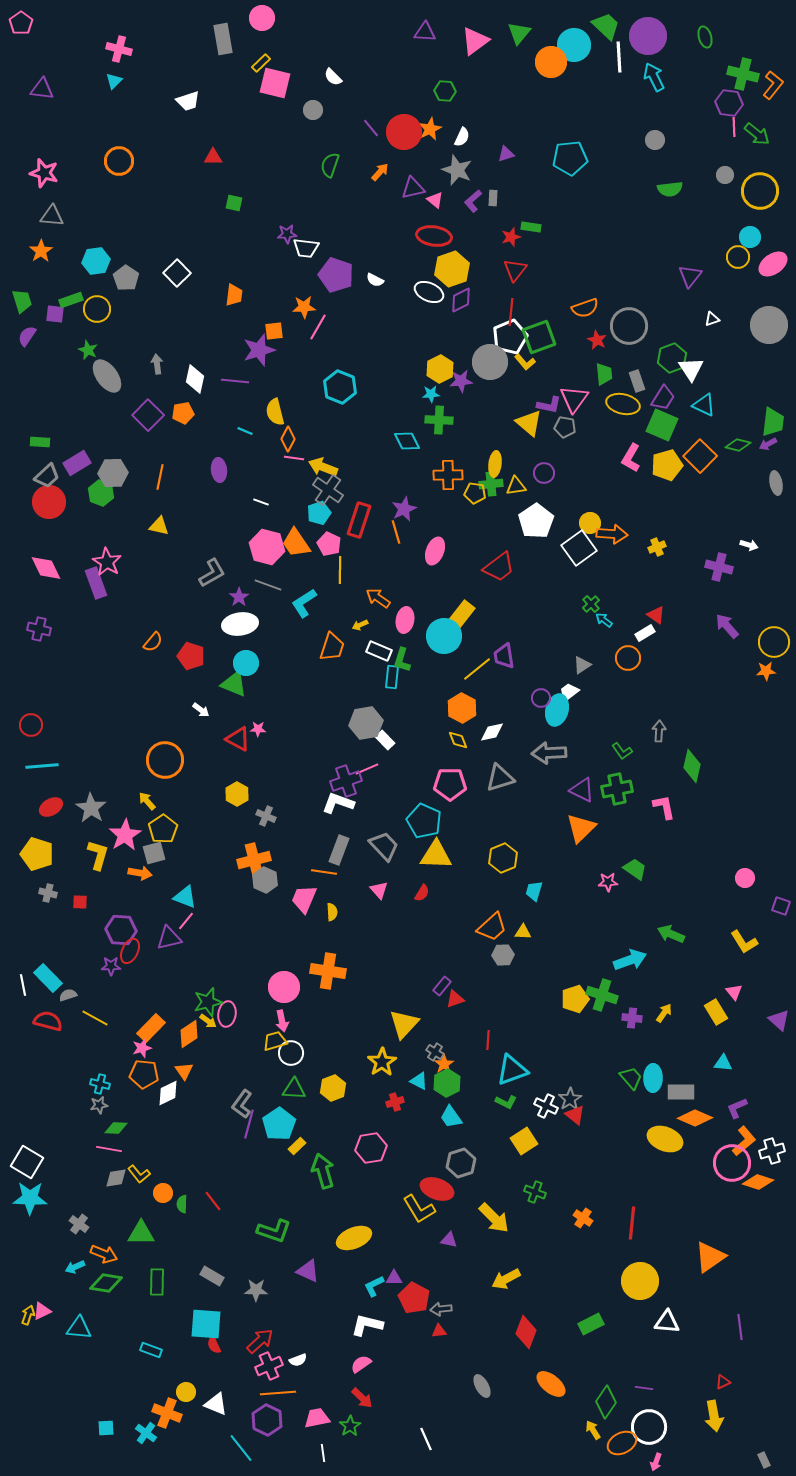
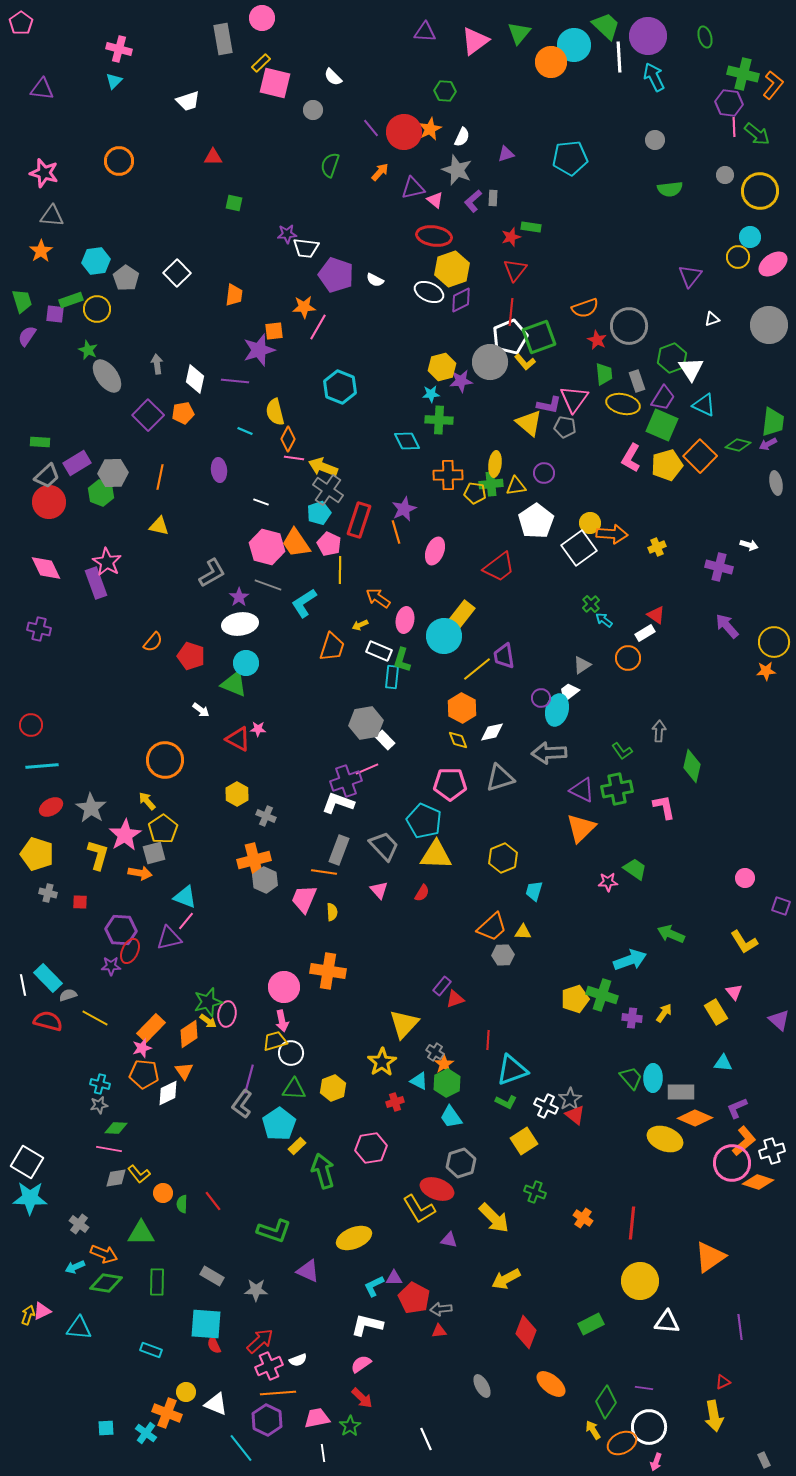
yellow hexagon at (440, 369): moved 2 px right, 2 px up; rotated 12 degrees clockwise
purple line at (249, 1124): moved 45 px up
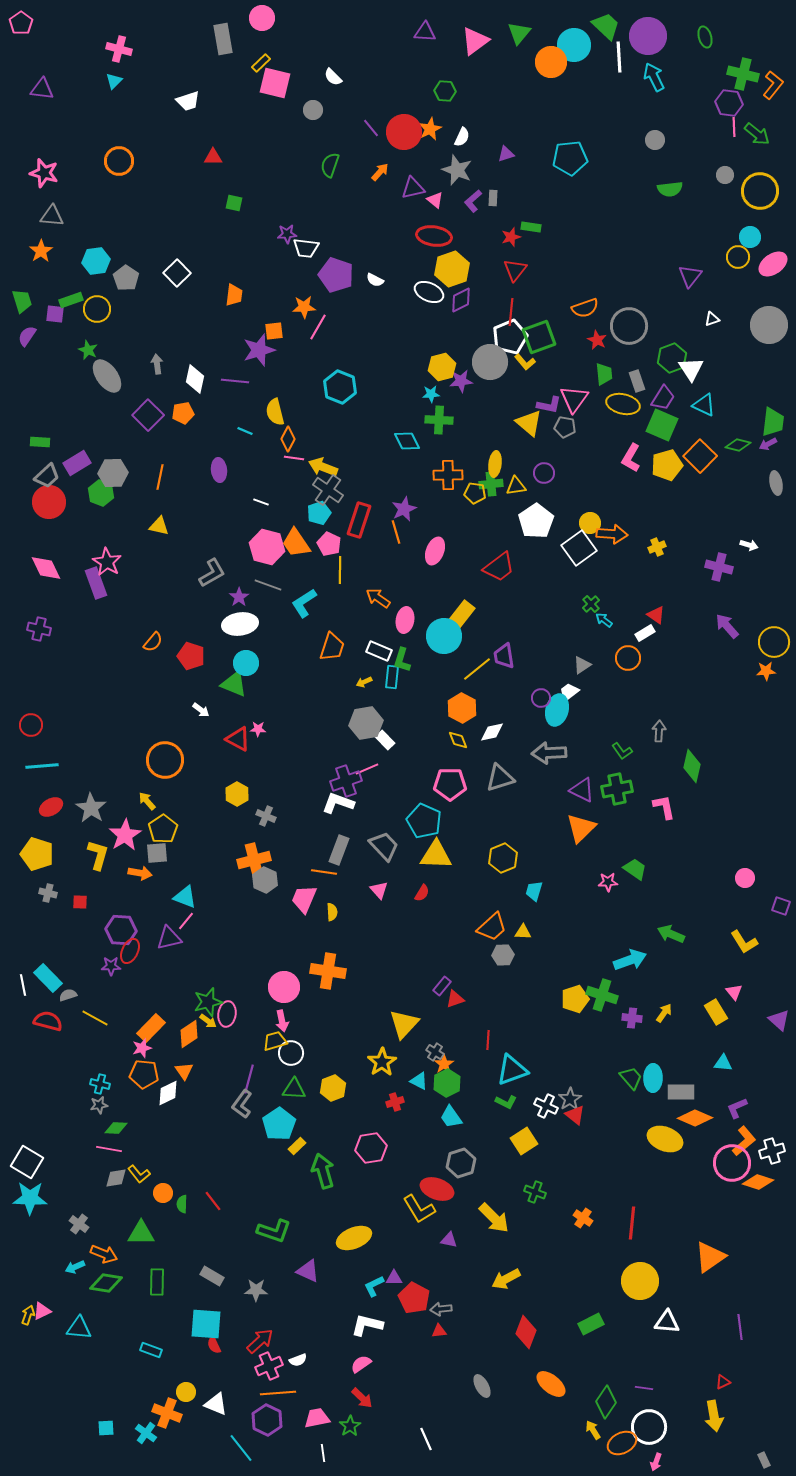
yellow arrow at (360, 625): moved 4 px right, 57 px down
gray square at (154, 853): moved 3 px right; rotated 10 degrees clockwise
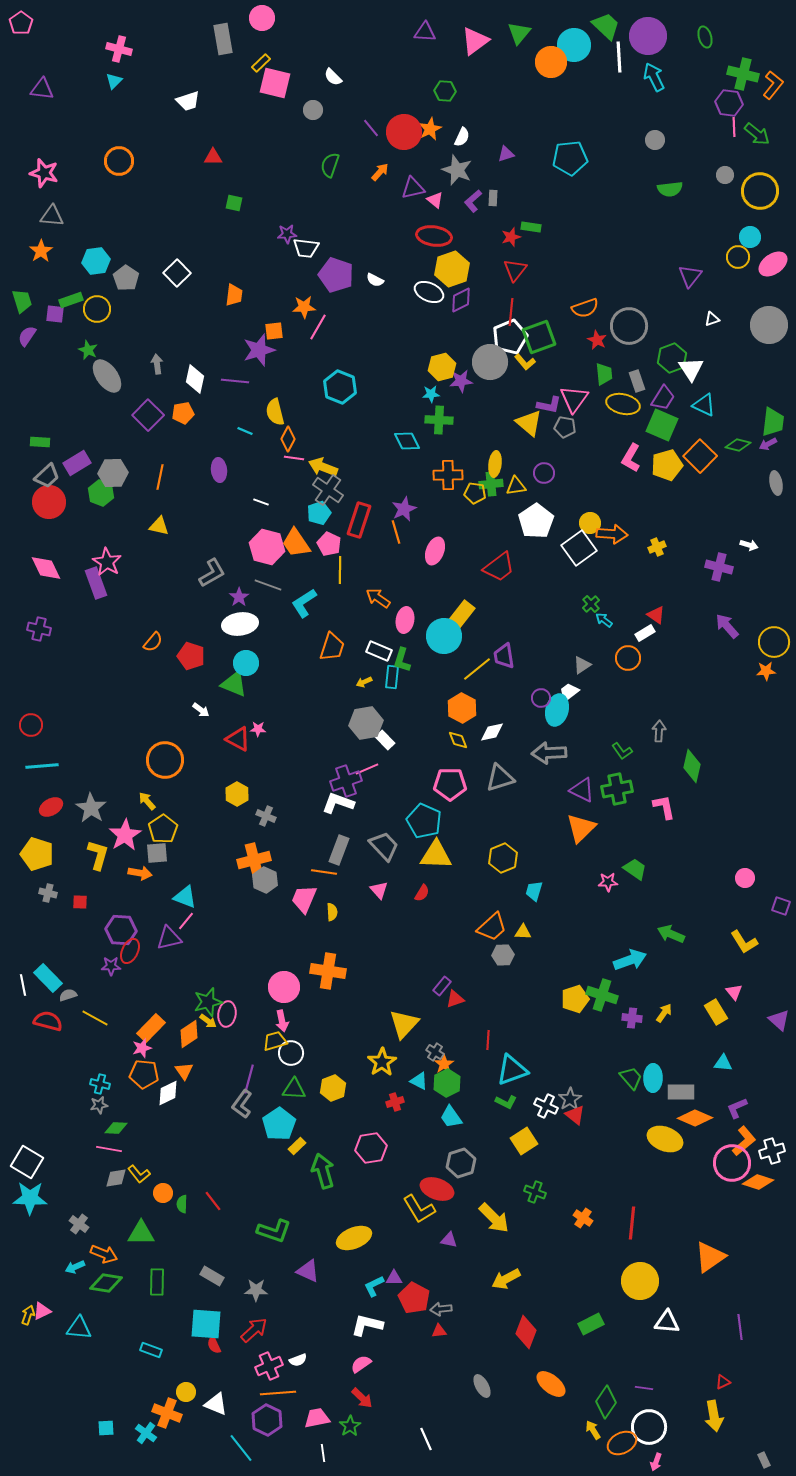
red arrow at (260, 1341): moved 6 px left, 11 px up
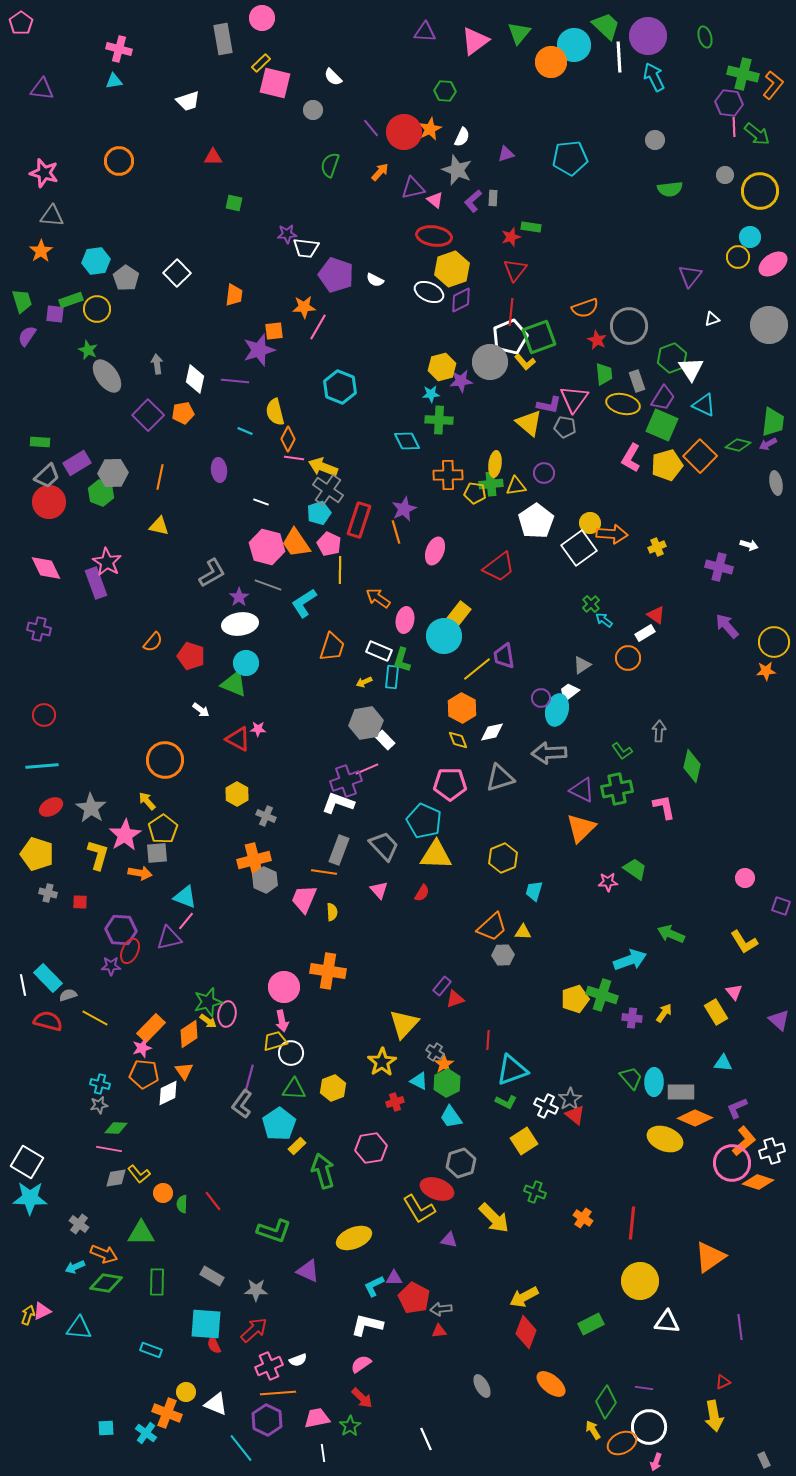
cyan triangle at (114, 81): rotated 36 degrees clockwise
yellow rectangle at (462, 614): moved 4 px left, 1 px down
red circle at (31, 725): moved 13 px right, 10 px up
cyan ellipse at (653, 1078): moved 1 px right, 4 px down
yellow arrow at (506, 1279): moved 18 px right, 18 px down
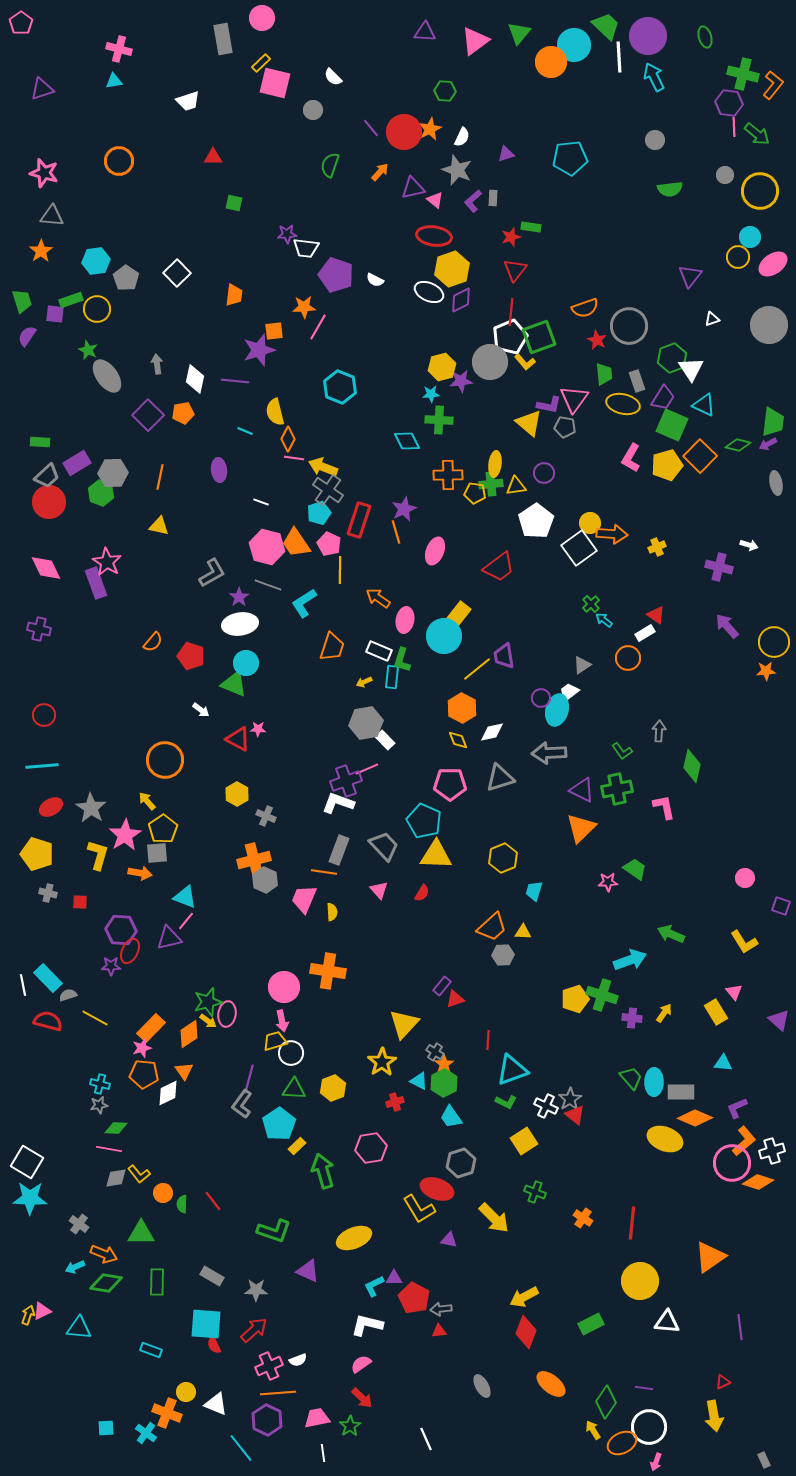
purple triangle at (42, 89): rotated 25 degrees counterclockwise
green square at (662, 425): moved 10 px right
green hexagon at (447, 1083): moved 3 px left
